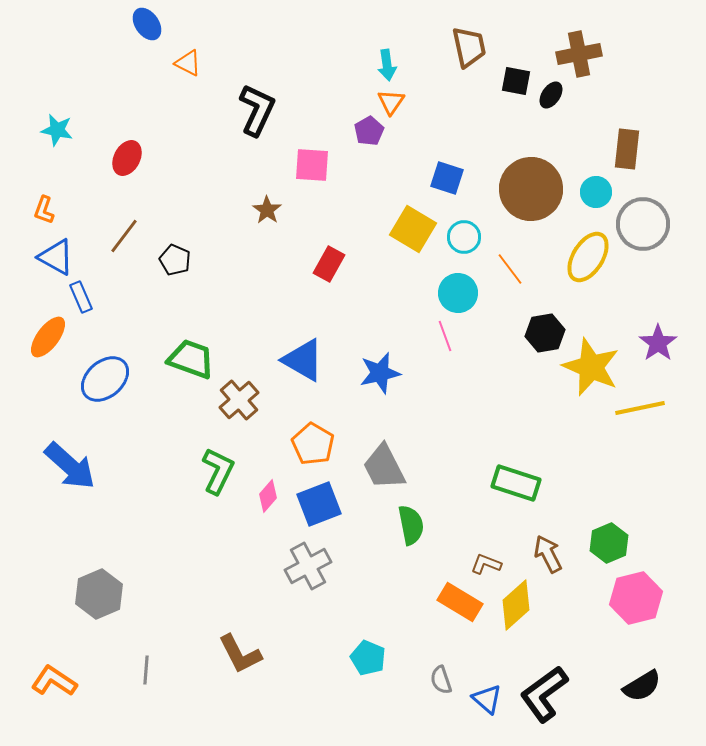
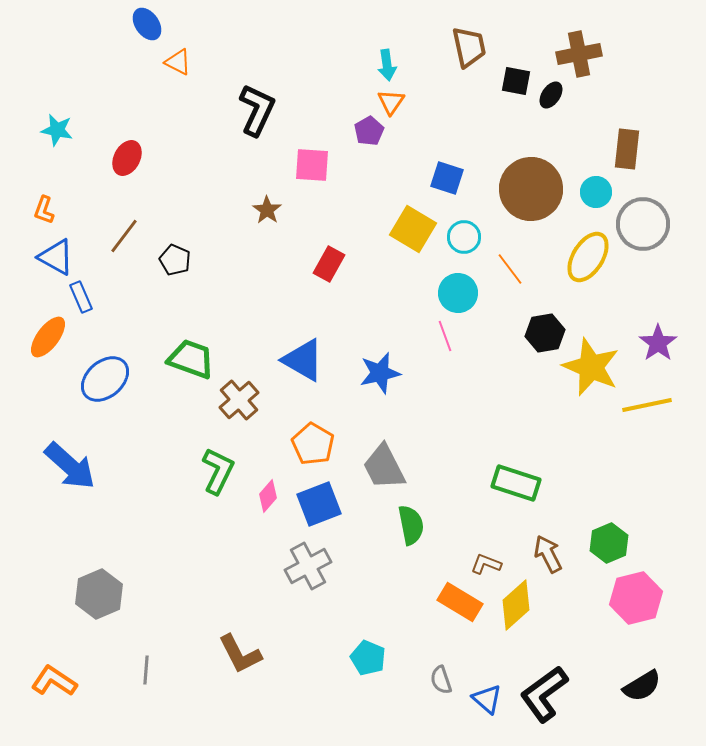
orange triangle at (188, 63): moved 10 px left, 1 px up
yellow line at (640, 408): moved 7 px right, 3 px up
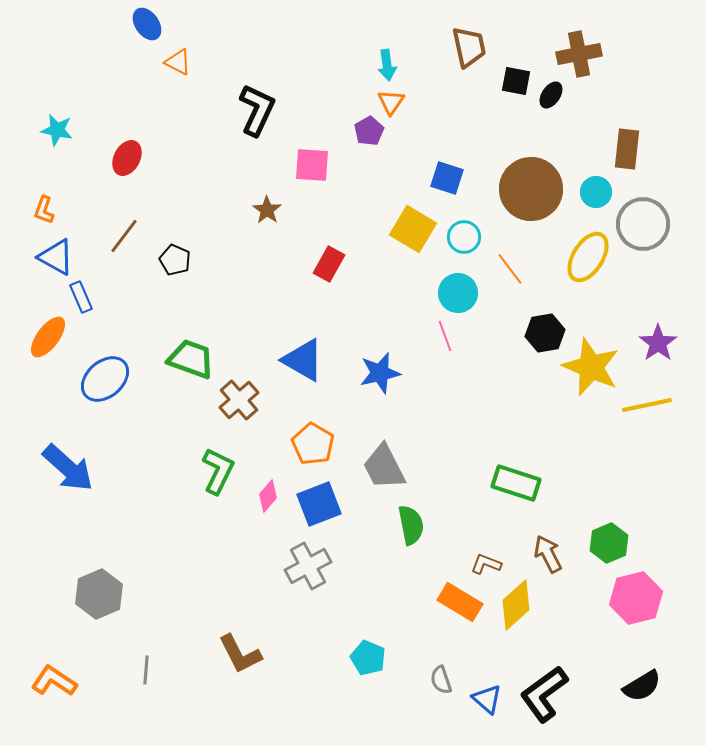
blue arrow at (70, 466): moved 2 px left, 2 px down
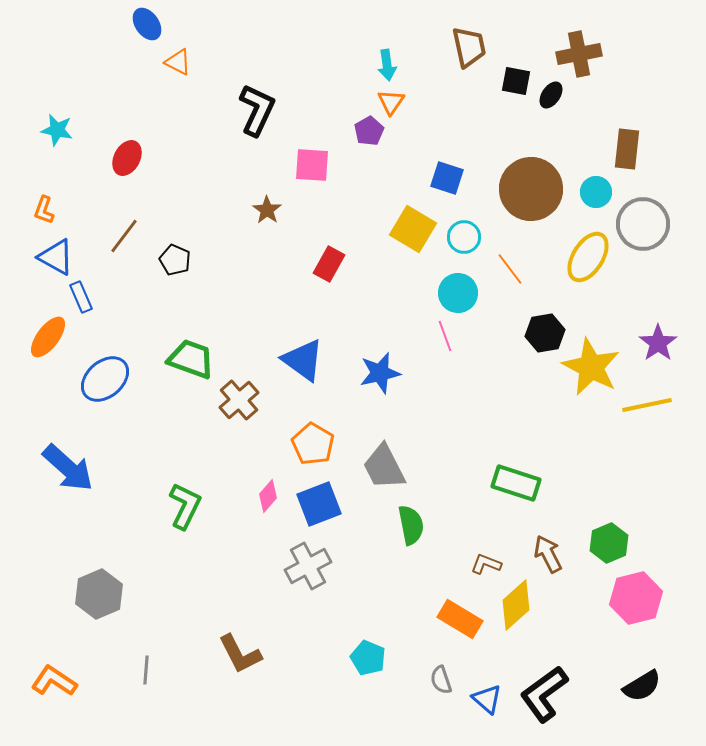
blue triangle at (303, 360): rotated 6 degrees clockwise
yellow star at (591, 367): rotated 4 degrees clockwise
green L-shape at (218, 471): moved 33 px left, 35 px down
orange rectangle at (460, 602): moved 17 px down
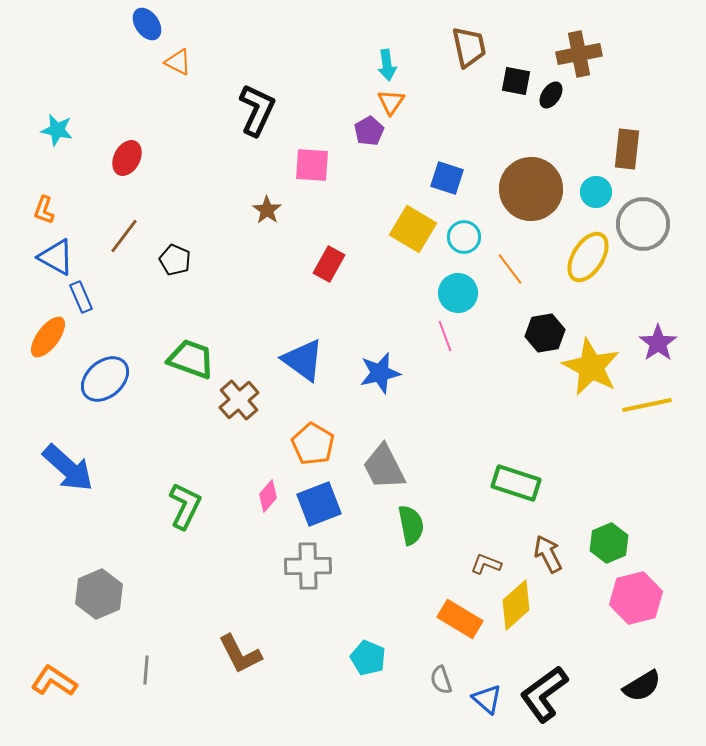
gray cross at (308, 566): rotated 27 degrees clockwise
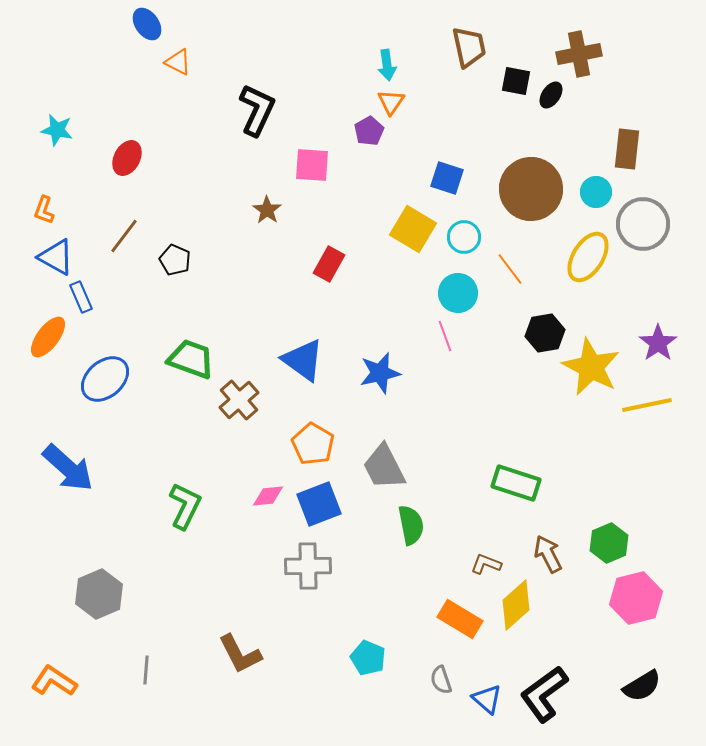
pink diamond at (268, 496): rotated 44 degrees clockwise
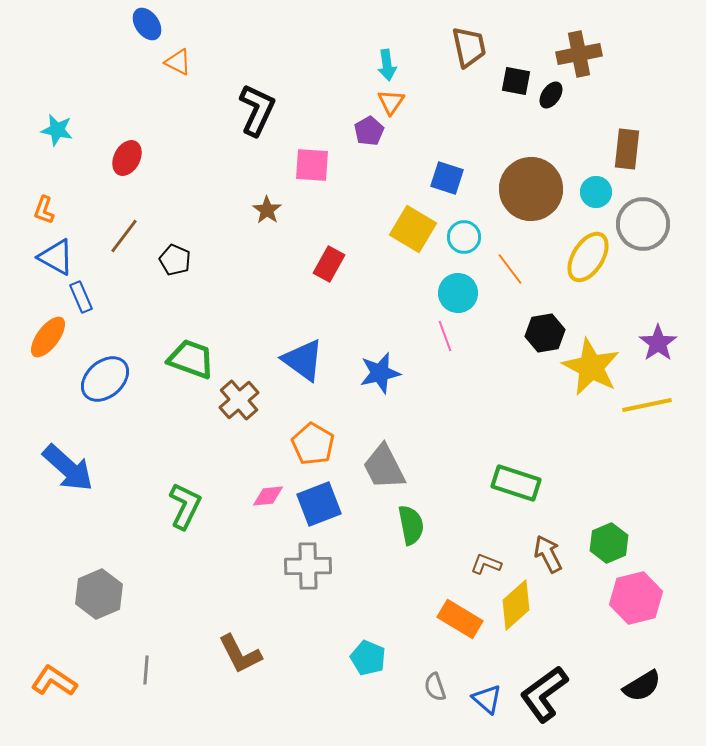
gray semicircle at (441, 680): moved 6 px left, 7 px down
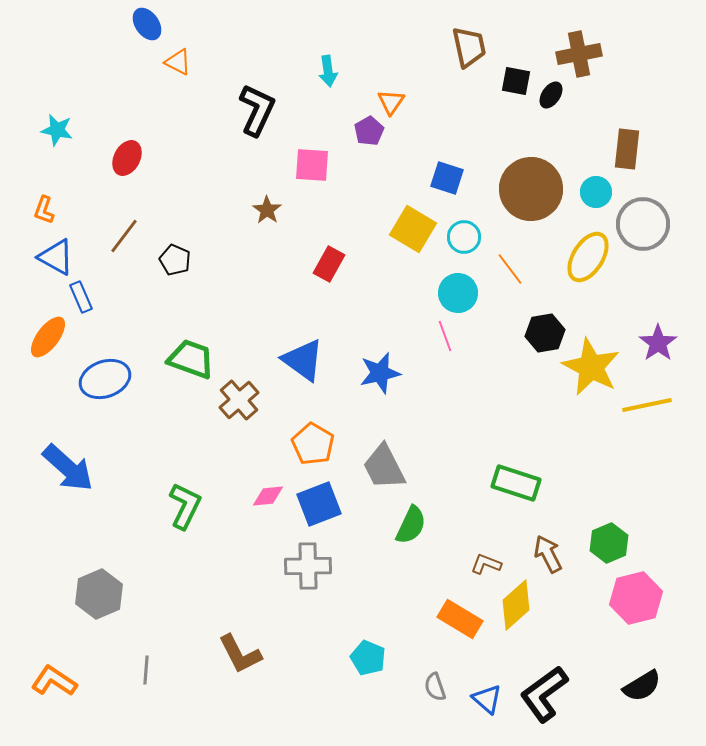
cyan arrow at (387, 65): moved 59 px left, 6 px down
blue ellipse at (105, 379): rotated 21 degrees clockwise
green semicircle at (411, 525): rotated 36 degrees clockwise
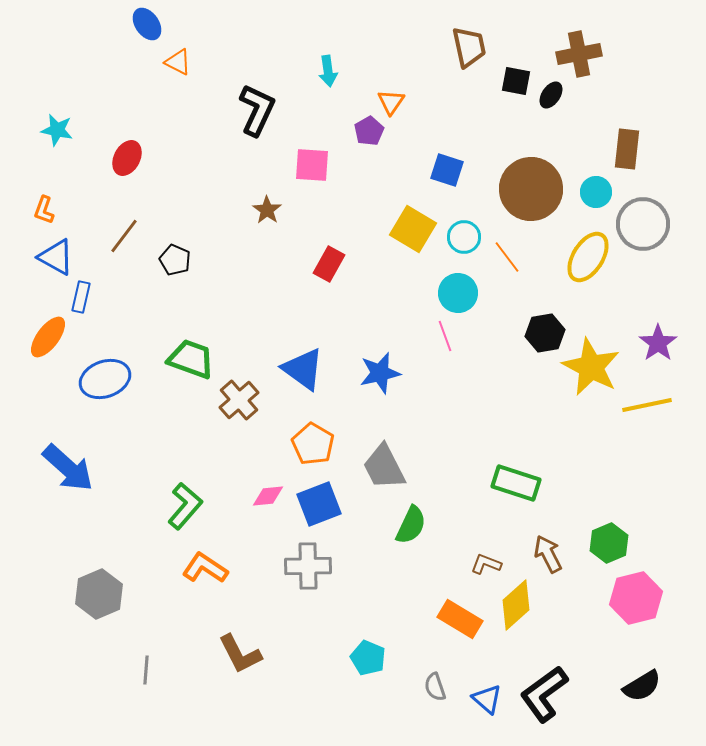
blue square at (447, 178): moved 8 px up
orange line at (510, 269): moved 3 px left, 12 px up
blue rectangle at (81, 297): rotated 36 degrees clockwise
blue triangle at (303, 360): moved 9 px down
green L-shape at (185, 506): rotated 15 degrees clockwise
orange L-shape at (54, 681): moved 151 px right, 113 px up
